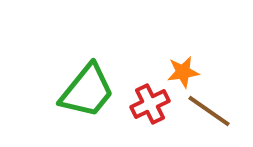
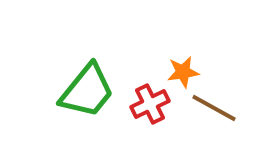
brown line: moved 5 px right, 3 px up; rotated 6 degrees counterclockwise
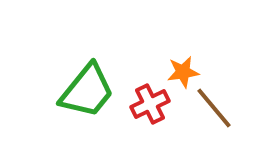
brown line: rotated 21 degrees clockwise
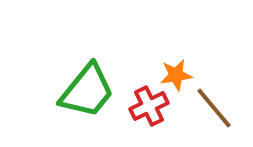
orange star: moved 7 px left, 3 px down
red cross: moved 1 px left, 2 px down
